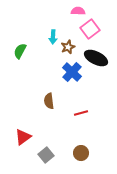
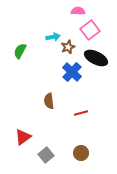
pink square: moved 1 px down
cyan arrow: rotated 104 degrees counterclockwise
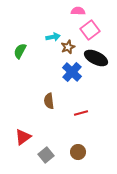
brown circle: moved 3 px left, 1 px up
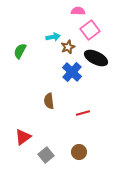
red line: moved 2 px right
brown circle: moved 1 px right
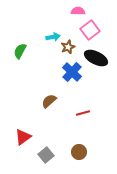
brown semicircle: rotated 56 degrees clockwise
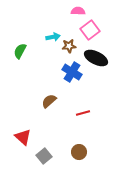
brown star: moved 1 px right, 1 px up; rotated 16 degrees clockwise
blue cross: rotated 12 degrees counterclockwise
red triangle: rotated 42 degrees counterclockwise
gray square: moved 2 px left, 1 px down
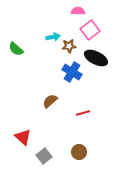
green semicircle: moved 4 px left, 2 px up; rotated 77 degrees counterclockwise
brown semicircle: moved 1 px right
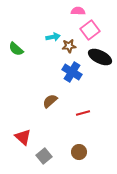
black ellipse: moved 4 px right, 1 px up
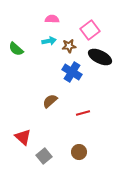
pink semicircle: moved 26 px left, 8 px down
cyan arrow: moved 4 px left, 4 px down
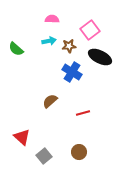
red triangle: moved 1 px left
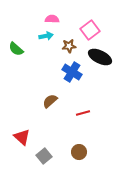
cyan arrow: moved 3 px left, 5 px up
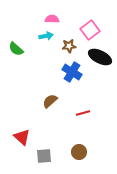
gray square: rotated 35 degrees clockwise
